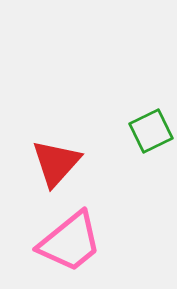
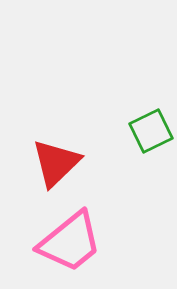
red triangle: rotated 4 degrees clockwise
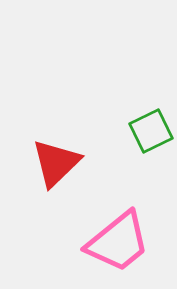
pink trapezoid: moved 48 px right
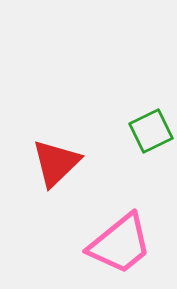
pink trapezoid: moved 2 px right, 2 px down
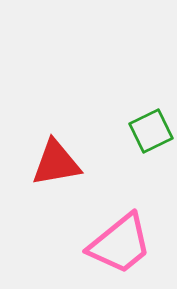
red triangle: rotated 34 degrees clockwise
